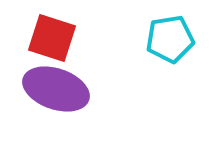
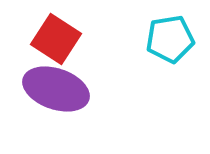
red square: moved 4 px right, 1 px down; rotated 15 degrees clockwise
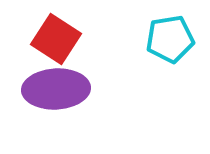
purple ellipse: rotated 22 degrees counterclockwise
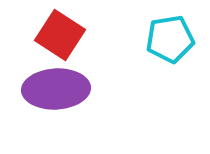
red square: moved 4 px right, 4 px up
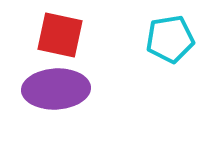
red square: rotated 21 degrees counterclockwise
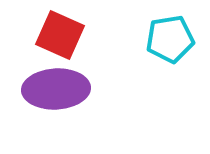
red square: rotated 12 degrees clockwise
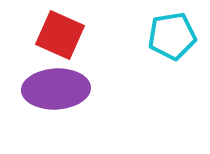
cyan pentagon: moved 2 px right, 3 px up
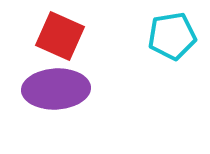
red square: moved 1 px down
